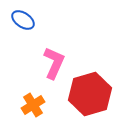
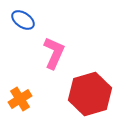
pink L-shape: moved 10 px up
orange cross: moved 13 px left, 6 px up
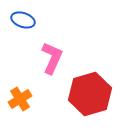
blue ellipse: rotated 15 degrees counterclockwise
pink L-shape: moved 2 px left, 5 px down
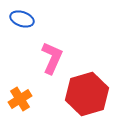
blue ellipse: moved 1 px left, 1 px up
red hexagon: moved 3 px left
